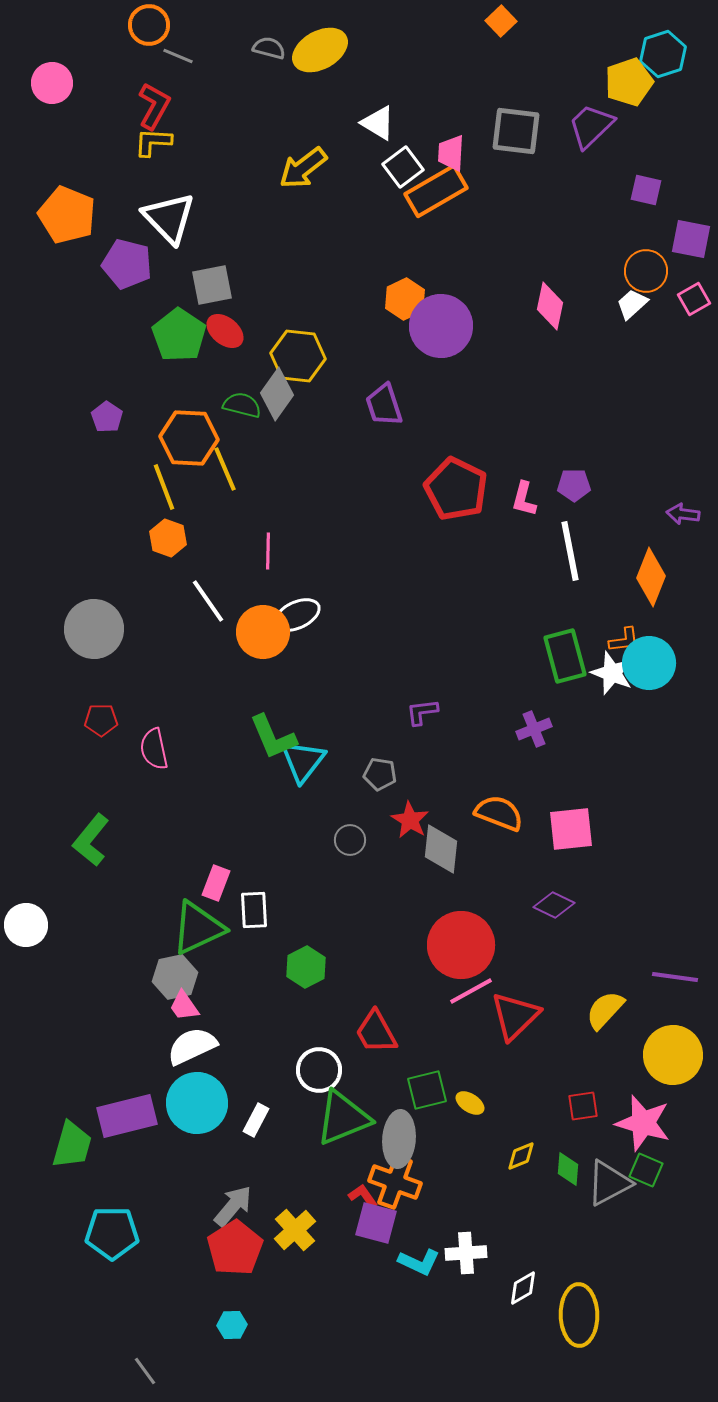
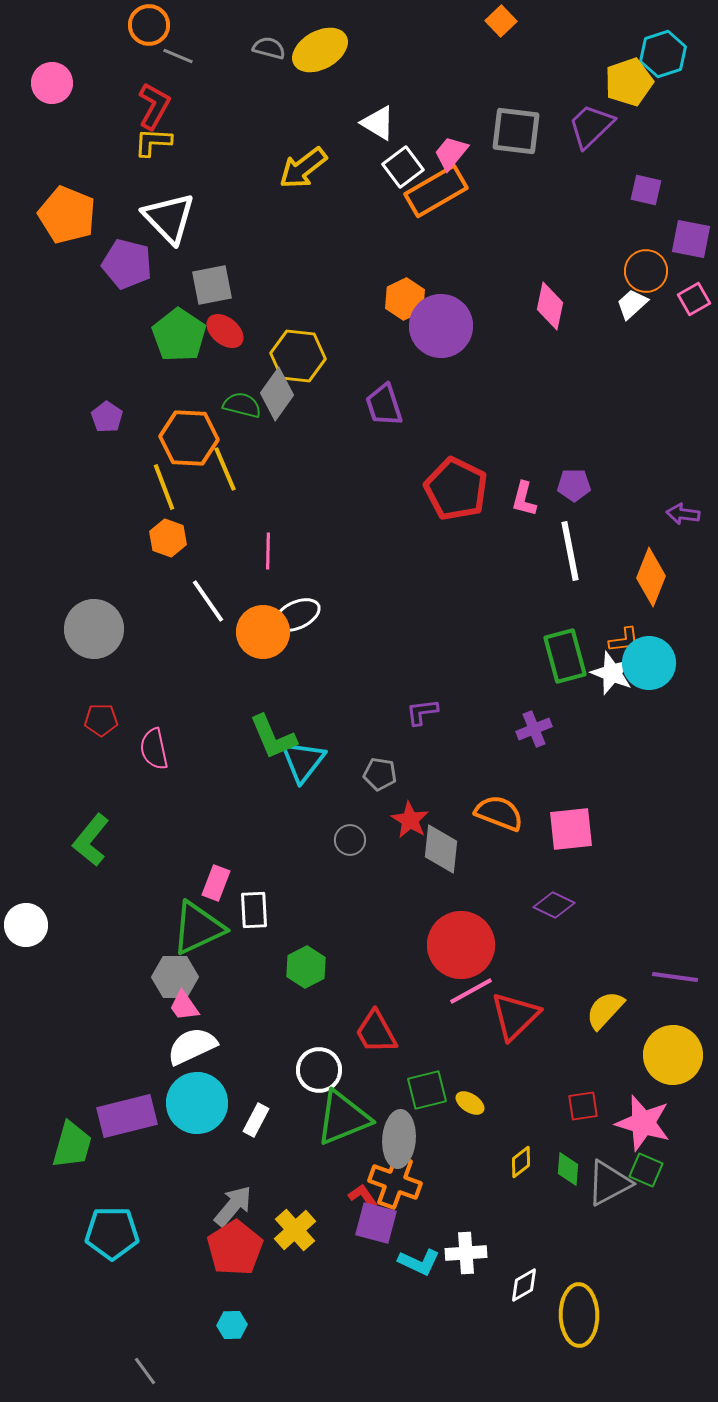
pink trapezoid at (451, 153): rotated 36 degrees clockwise
gray hexagon at (175, 977): rotated 12 degrees clockwise
yellow diamond at (521, 1156): moved 6 px down; rotated 16 degrees counterclockwise
white diamond at (523, 1288): moved 1 px right, 3 px up
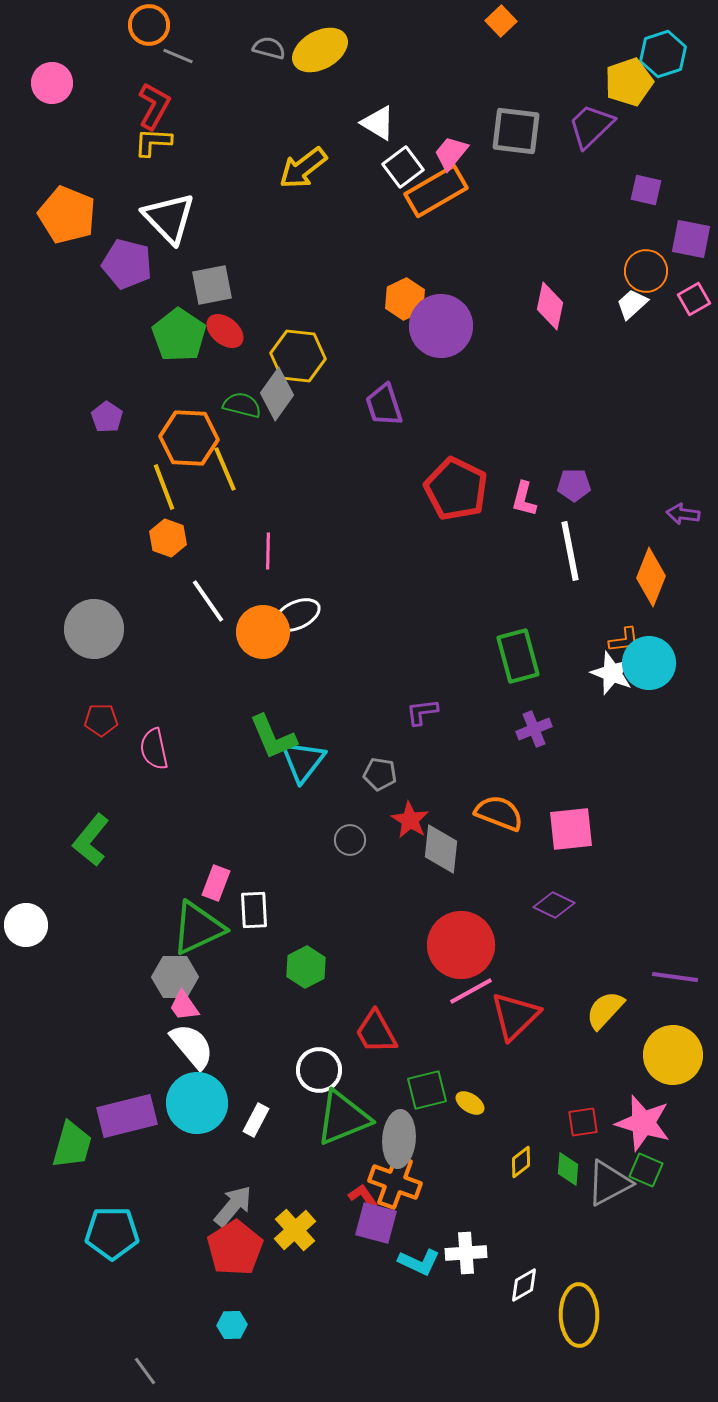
green rectangle at (565, 656): moved 47 px left
white semicircle at (192, 1046): rotated 75 degrees clockwise
red square at (583, 1106): moved 16 px down
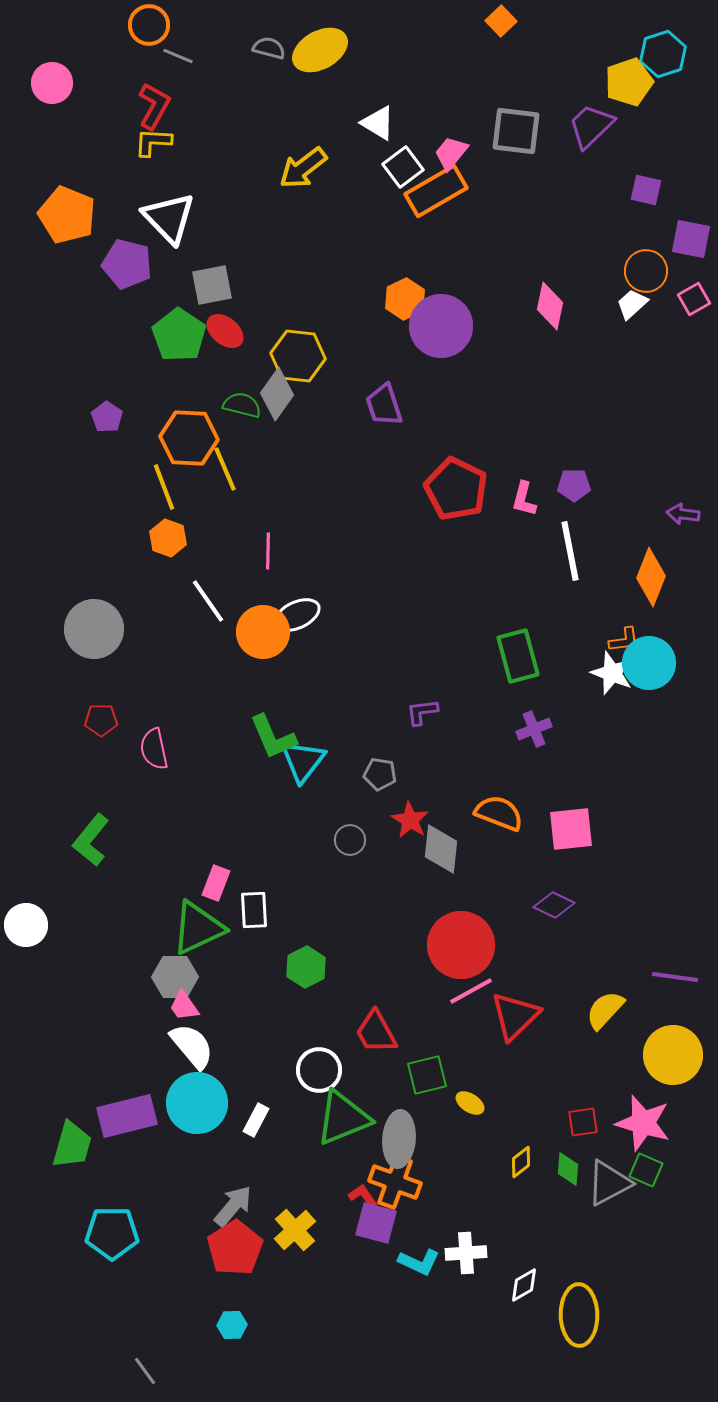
green square at (427, 1090): moved 15 px up
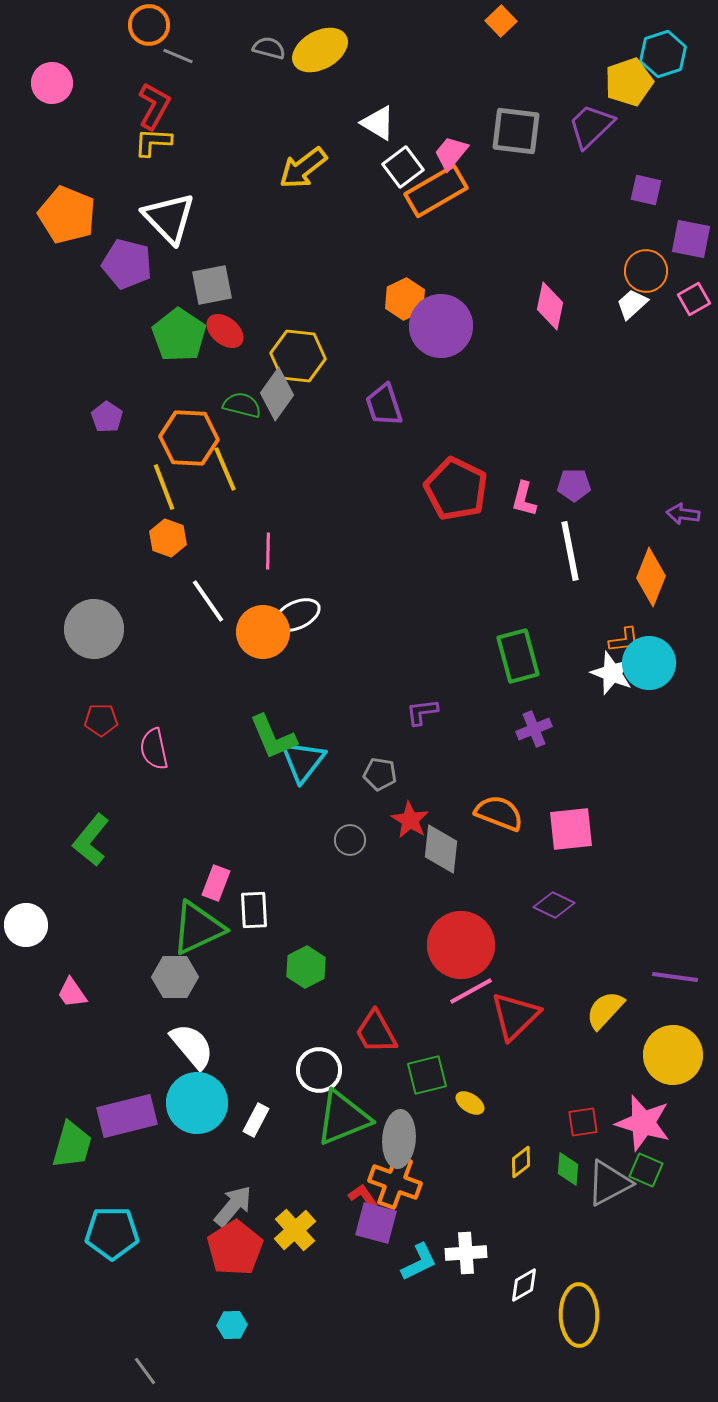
pink trapezoid at (184, 1006): moved 112 px left, 13 px up
cyan L-shape at (419, 1262): rotated 51 degrees counterclockwise
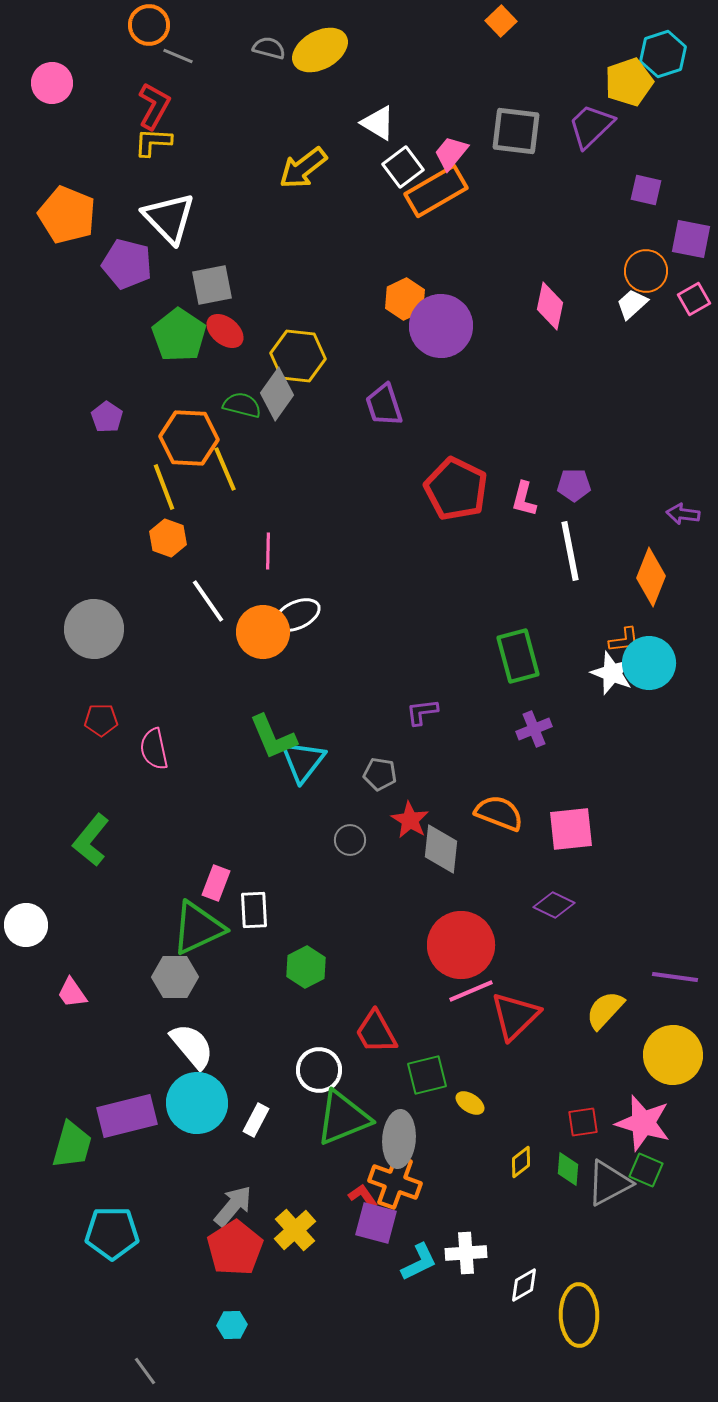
pink line at (471, 991): rotated 6 degrees clockwise
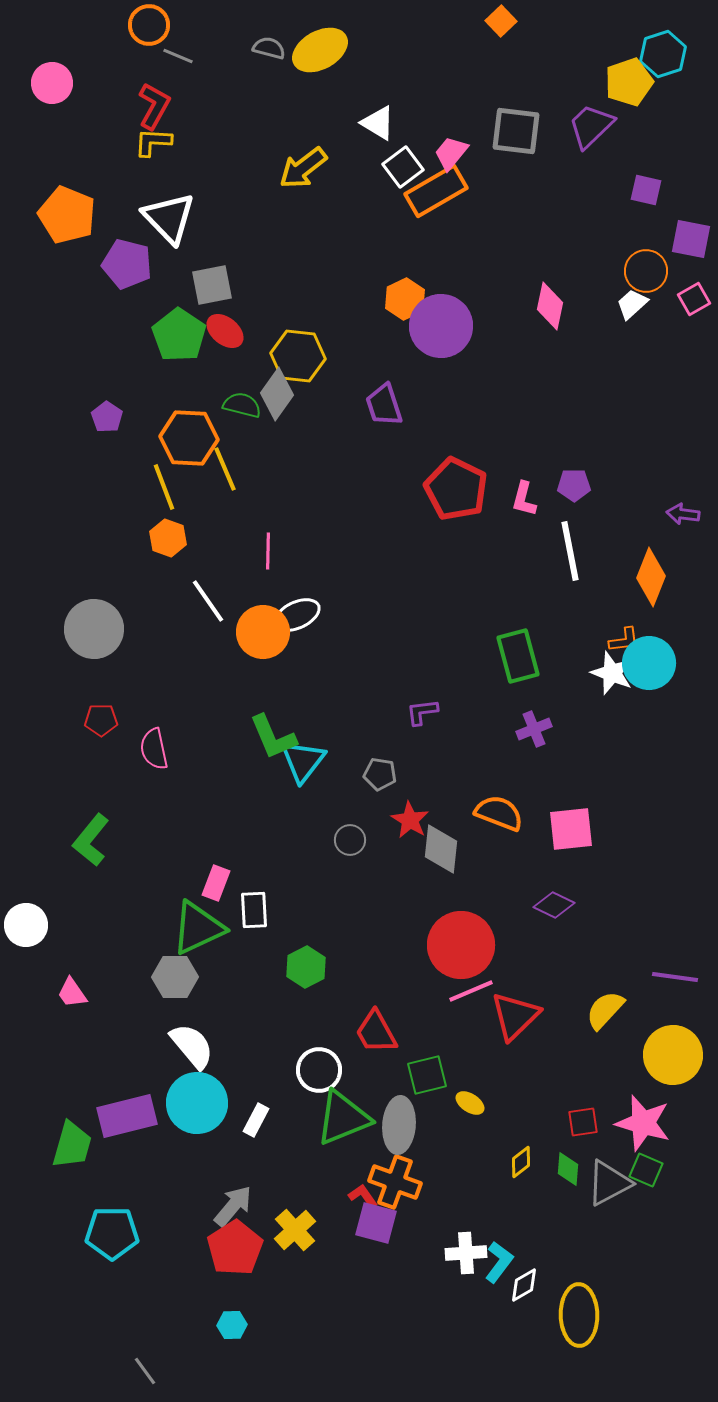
gray ellipse at (399, 1139): moved 14 px up
cyan L-shape at (419, 1262): moved 80 px right; rotated 27 degrees counterclockwise
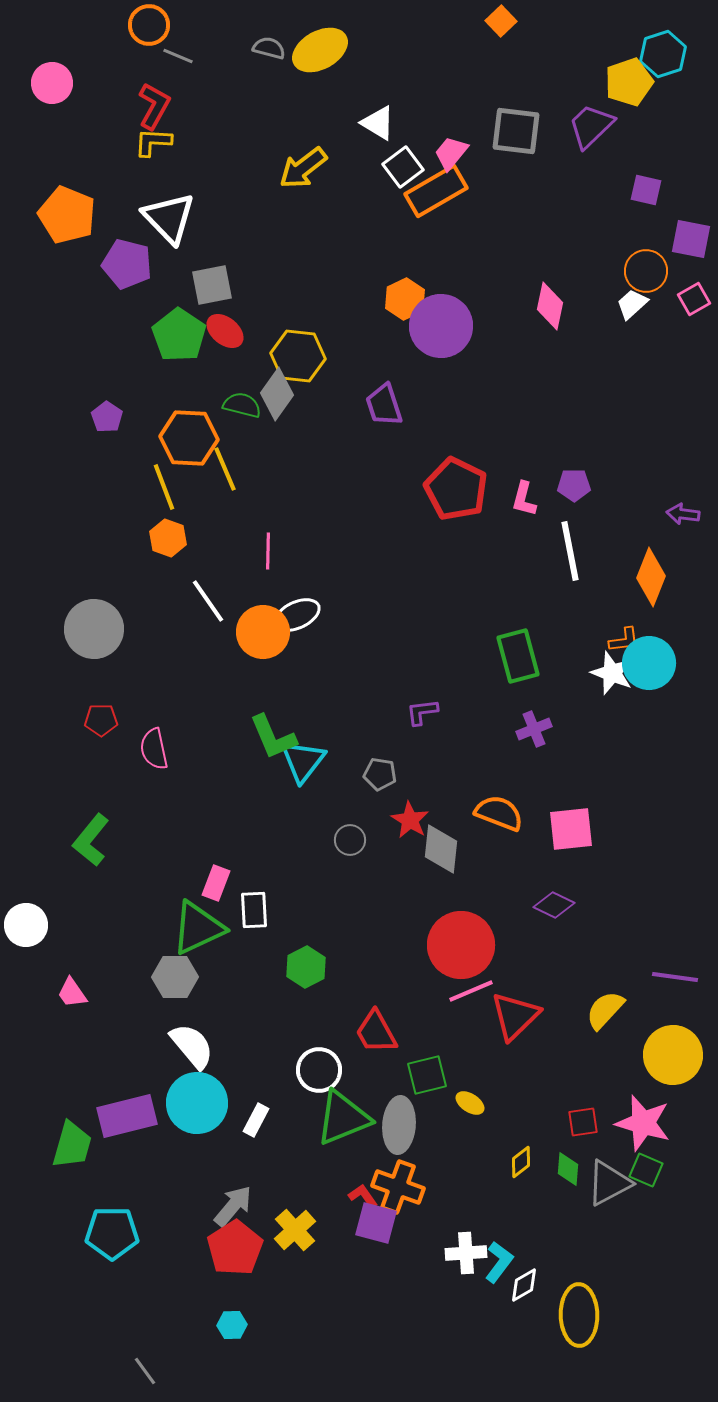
orange cross at (395, 1182): moved 3 px right, 5 px down
